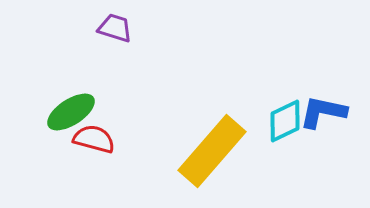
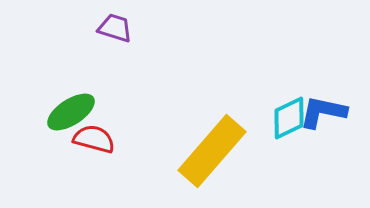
cyan diamond: moved 4 px right, 3 px up
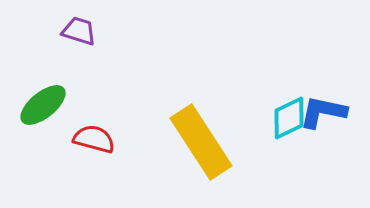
purple trapezoid: moved 36 px left, 3 px down
green ellipse: moved 28 px left, 7 px up; rotated 6 degrees counterclockwise
yellow rectangle: moved 11 px left, 9 px up; rotated 74 degrees counterclockwise
